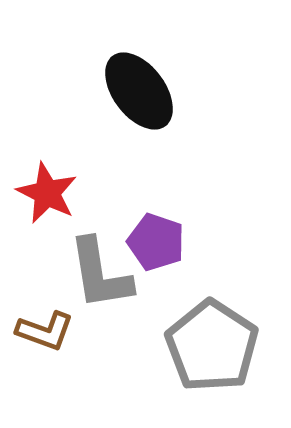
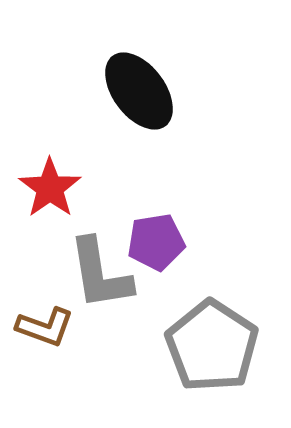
red star: moved 3 px right, 5 px up; rotated 10 degrees clockwise
purple pentagon: rotated 28 degrees counterclockwise
brown L-shape: moved 4 px up
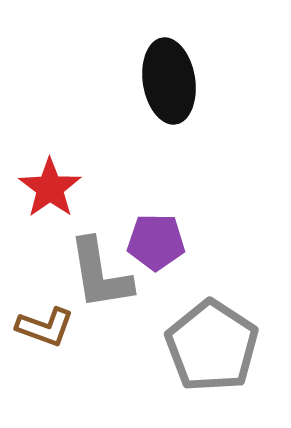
black ellipse: moved 30 px right, 10 px up; rotated 28 degrees clockwise
purple pentagon: rotated 10 degrees clockwise
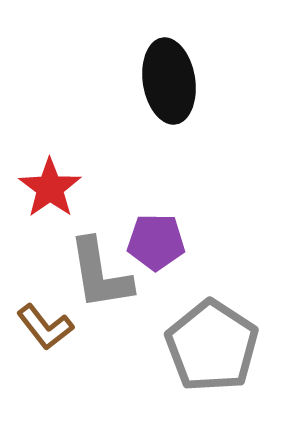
brown L-shape: rotated 32 degrees clockwise
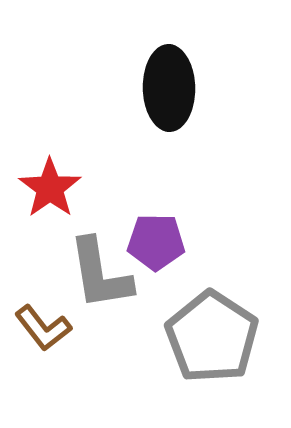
black ellipse: moved 7 px down; rotated 8 degrees clockwise
brown L-shape: moved 2 px left, 1 px down
gray pentagon: moved 9 px up
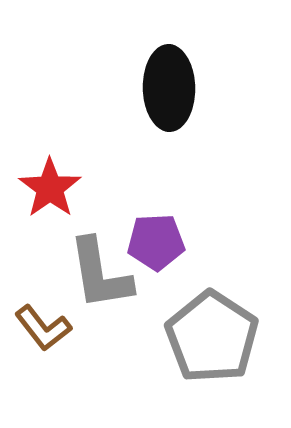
purple pentagon: rotated 4 degrees counterclockwise
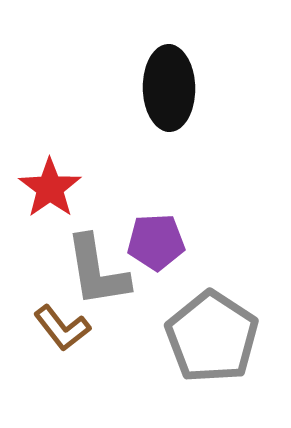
gray L-shape: moved 3 px left, 3 px up
brown L-shape: moved 19 px right
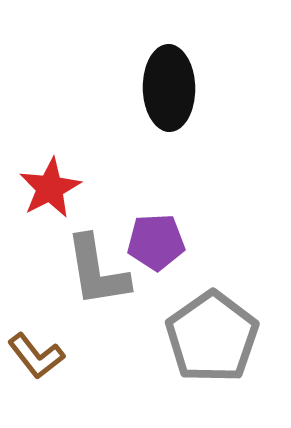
red star: rotated 8 degrees clockwise
brown L-shape: moved 26 px left, 28 px down
gray pentagon: rotated 4 degrees clockwise
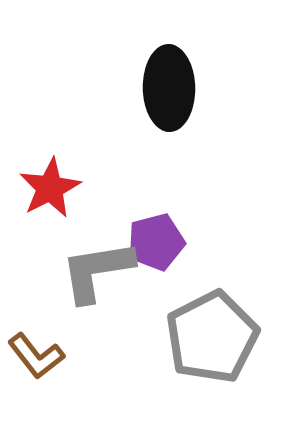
purple pentagon: rotated 12 degrees counterclockwise
gray L-shape: rotated 90 degrees clockwise
gray pentagon: rotated 8 degrees clockwise
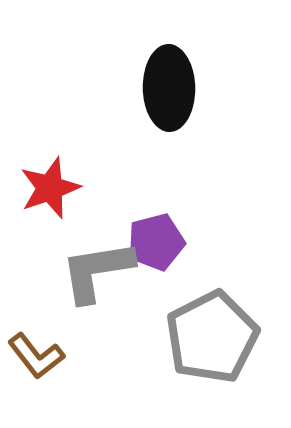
red star: rotated 8 degrees clockwise
